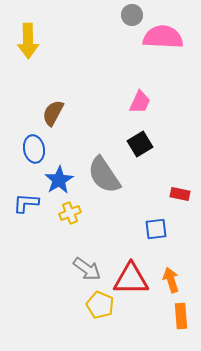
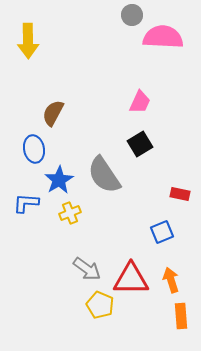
blue square: moved 6 px right, 3 px down; rotated 15 degrees counterclockwise
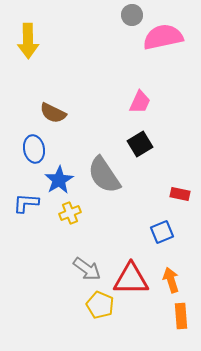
pink semicircle: rotated 15 degrees counterclockwise
brown semicircle: rotated 92 degrees counterclockwise
